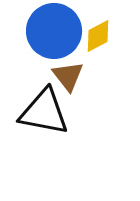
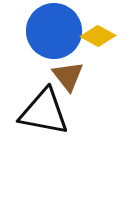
yellow diamond: rotated 56 degrees clockwise
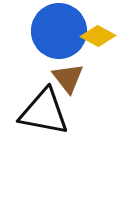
blue circle: moved 5 px right
brown triangle: moved 2 px down
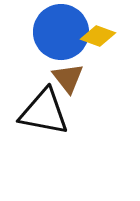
blue circle: moved 2 px right, 1 px down
yellow diamond: rotated 8 degrees counterclockwise
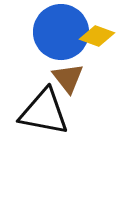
yellow diamond: moved 1 px left
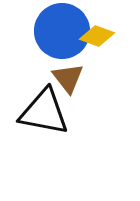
blue circle: moved 1 px right, 1 px up
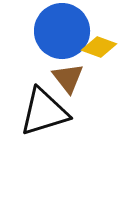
yellow diamond: moved 2 px right, 11 px down
black triangle: rotated 28 degrees counterclockwise
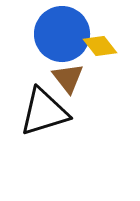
blue circle: moved 3 px down
yellow diamond: moved 1 px right, 1 px up; rotated 32 degrees clockwise
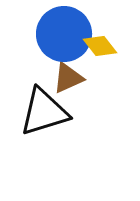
blue circle: moved 2 px right
brown triangle: rotated 44 degrees clockwise
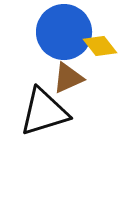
blue circle: moved 2 px up
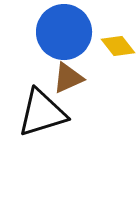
yellow diamond: moved 18 px right
black triangle: moved 2 px left, 1 px down
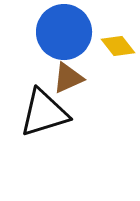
black triangle: moved 2 px right
